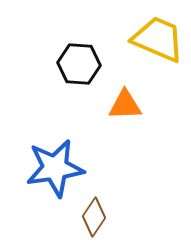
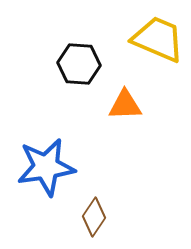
blue star: moved 9 px left, 1 px up
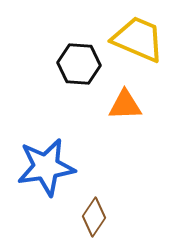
yellow trapezoid: moved 20 px left
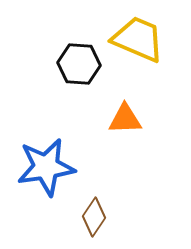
orange triangle: moved 14 px down
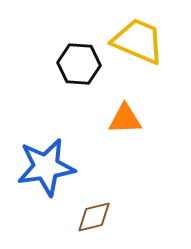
yellow trapezoid: moved 2 px down
brown diamond: rotated 42 degrees clockwise
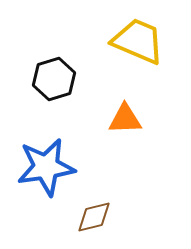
black hexagon: moved 25 px left, 15 px down; rotated 21 degrees counterclockwise
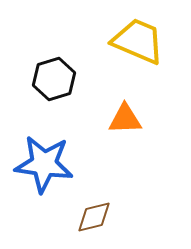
blue star: moved 2 px left, 3 px up; rotated 16 degrees clockwise
